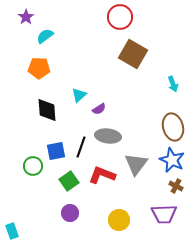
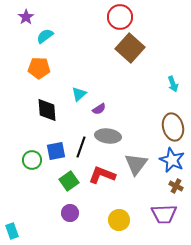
brown square: moved 3 px left, 6 px up; rotated 12 degrees clockwise
cyan triangle: moved 1 px up
green circle: moved 1 px left, 6 px up
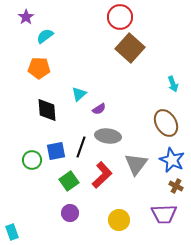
brown ellipse: moved 7 px left, 4 px up; rotated 16 degrees counterclockwise
red L-shape: rotated 116 degrees clockwise
cyan rectangle: moved 1 px down
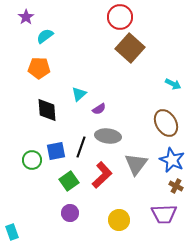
cyan arrow: rotated 42 degrees counterclockwise
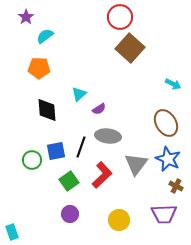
blue star: moved 4 px left, 1 px up
purple circle: moved 1 px down
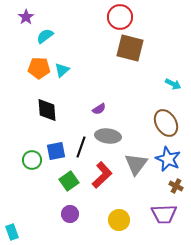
brown square: rotated 28 degrees counterclockwise
cyan triangle: moved 17 px left, 24 px up
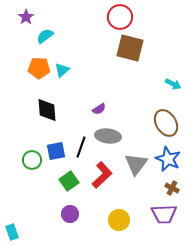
brown cross: moved 4 px left, 2 px down
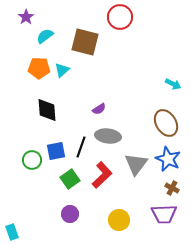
brown square: moved 45 px left, 6 px up
green square: moved 1 px right, 2 px up
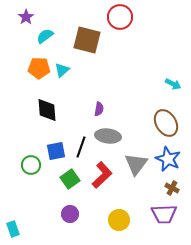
brown square: moved 2 px right, 2 px up
purple semicircle: rotated 48 degrees counterclockwise
green circle: moved 1 px left, 5 px down
cyan rectangle: moved 1 px right, 3 px up
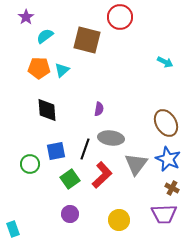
cyan arrow: moved 8 px left, 22 px up
gray ellipse: moved 3 px right, 2 px down
black line: moved 4 px right, 2 px down
green circle: moved 1 px left, 1 px up
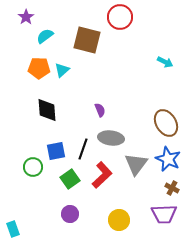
purple semicircle: moved 1 px right, 1 px down; rotated 32 degrees counterclockwise
black line: moved 2 px left
green circle: moved 3 px right, 3 px down
